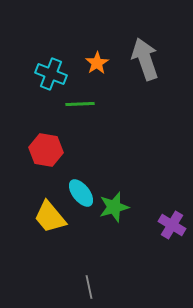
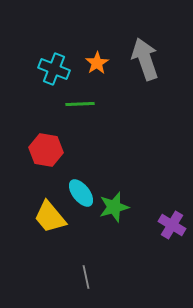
cyan cross: moved 3 px right, 5 px up
gray line: moved 3 px left, 10 px up
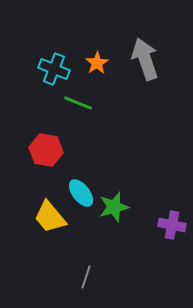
green line: moved 2 px left, 1 px up; rotated 24 degrees clockwise
purple cross: rotated 20 degrees counterclockwise
gray line: rotated 30 degrees clockwise
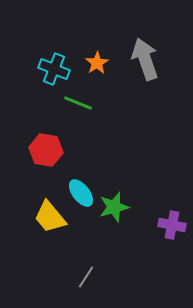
gray line: rotated 15 degrees clockwise
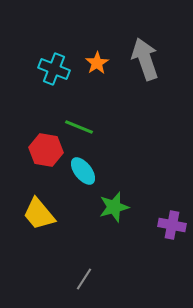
green line: moved 1 px right, 24 px down
cyan ellipse: moved 2 px right, 22 px up
yellow trapezoid: moved 11 px left, 3 px up
gray line: moved 2 px left, 2 px down
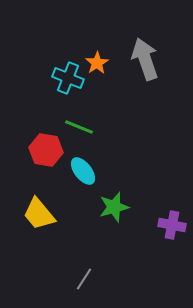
cyan cross: moved 14 px right, 9 px down
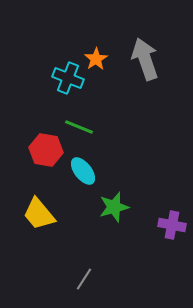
orange star: moved 1 px left, 4 px up
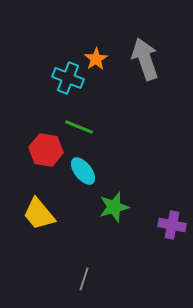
gray line: rotated 15 degrees counterclockwise
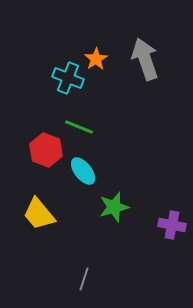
red hexagon: rotated 12 degrees clockwise
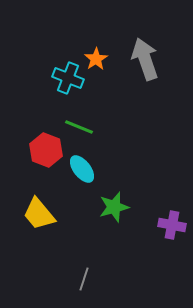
cyan ellipse: moved 1 px left, 2 px up
